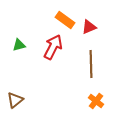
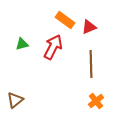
green triangle: moved 3 px right, 1 px up
orange cross: rotated 14 degrees clockwise
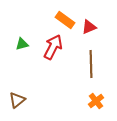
brown triangle: moved 2 px right
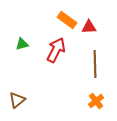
orange rectangle: moved 2 px right
red triangle: rotated 21 degrees clockwise
red arrow: moved 3 px right, 3 px down
brown line: moved 4 px right
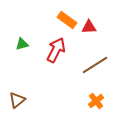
brown line: moved 1 px down; rotated 60 degrees clockwise
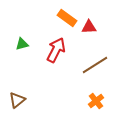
orange rectangle: moved 2 px up
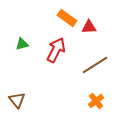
brown triangle: rotated 30 degrees counterclockwise
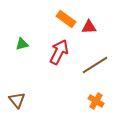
orange rectangle: moved 1 px left, 1 px down
red arrow: moved 3 px right, 2 px down
orange cross: rotated 21 degrees counterclockwise
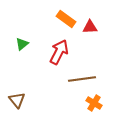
red triangle: moved 1 px right
green triangle: rotated 24 degrees counterclockwise
brown line: moved 13 px left, 14 px down; rotated 24 degrees clockwise
orange cross: moved 2 px left, 2 px down
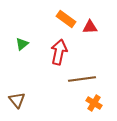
red arrow: rotated 15 degrees counterclockwise
